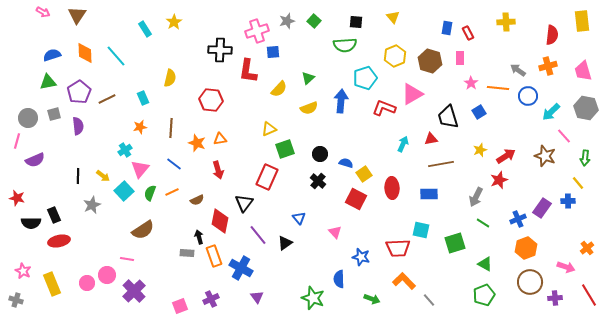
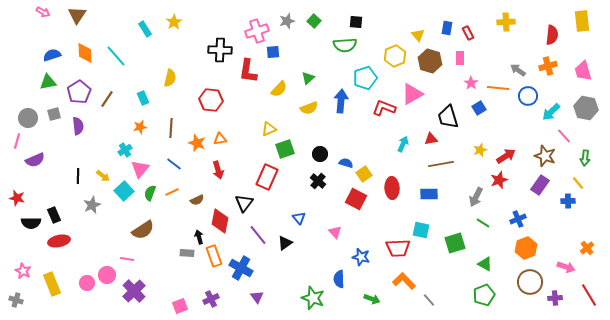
yellow triangle at (393, 17): moved 25 px right, 18 px down
brown line at (107, 99): rotated 30 degrees counterclockwise
blue square at (479, 112): moved 4 px up
purple rectangle at (542, 208): moved 2 px left, 23 px up
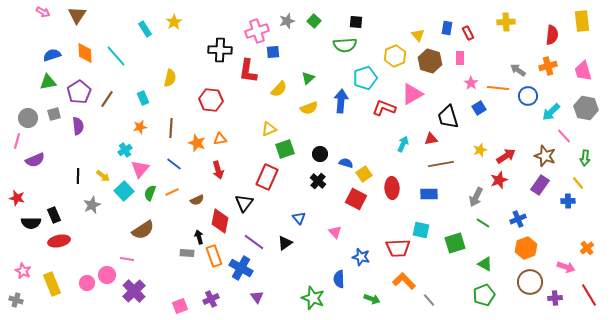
purple line at (258, 235): moved 4 px left, 7 px down; rotated 15 degrees counterclockwise
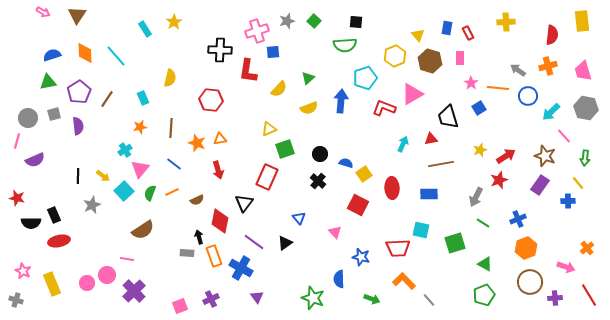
red square at (356, 199): moved 2 px right, 6 px down
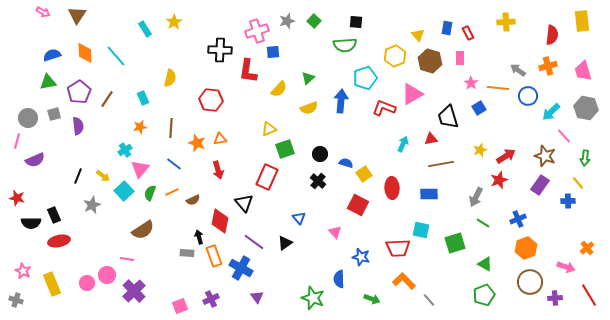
black line at (78, 176): rotated 21 degrees clockwise
brown semicircle at (197, 200): moved 4 px left
black triangle at (244, 203): rotated 18 degrees counterclockwise
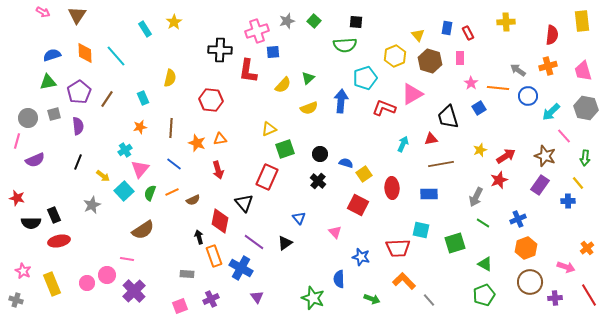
yellow semicircle at (279, 89): moved 4 px right, 4 px up
black line at (78, 176): moved 14 px up
gray rectangle at (187, 253): moved 21 px down
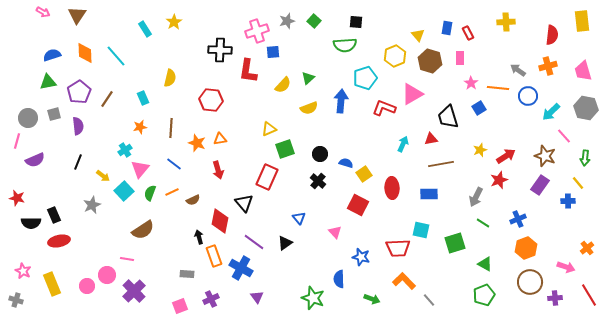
pink circle at (87, 283): moved 3 px down
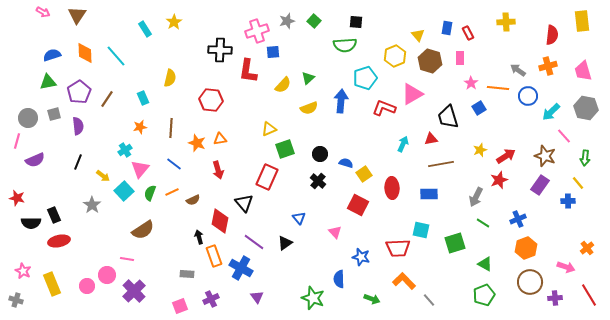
gray star at (92, 205): rotated 12 degrees counterclockwise
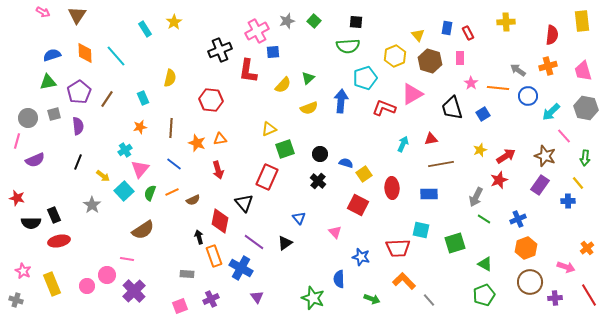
pink cross at (257, 31): rotated 10 degrees counterclockwise
green semicircle at (345, 45): moved 3 px right, 1 px down
black cross at (220, 50): rotated 25 degrees counterclockwise
blue square at (479, 108): moved 4 px right, 6 px down
black trapezoid at (448, 117): moved 4 px right, 9 px up
green line at (483, 223): moved 1 px right, 4 px up
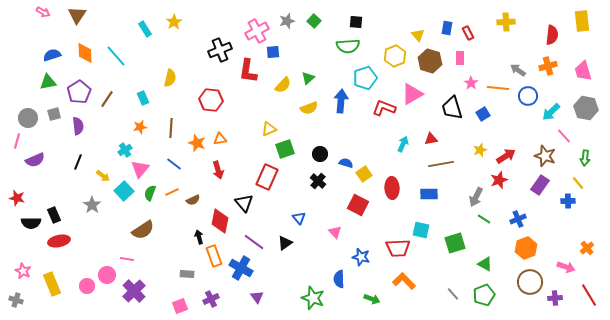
gray line at (429, 300): moved 24 px right, 6 px up
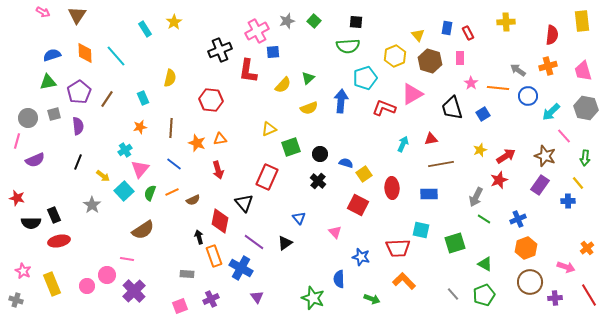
green square at (285, 149): moved 6 px right, 2 px up
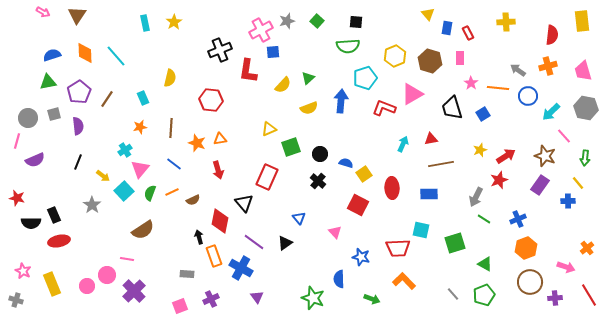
green square at (314, 21): moved 3 px right
cyan rectangle at (145, 29): moved 6 px up; rotated 21 degrees clockwise
pink cross at (257, 31): moved 4 px right, 1 px up
yellow triangle at (418, 35): moved 10 px right, 21 px up
